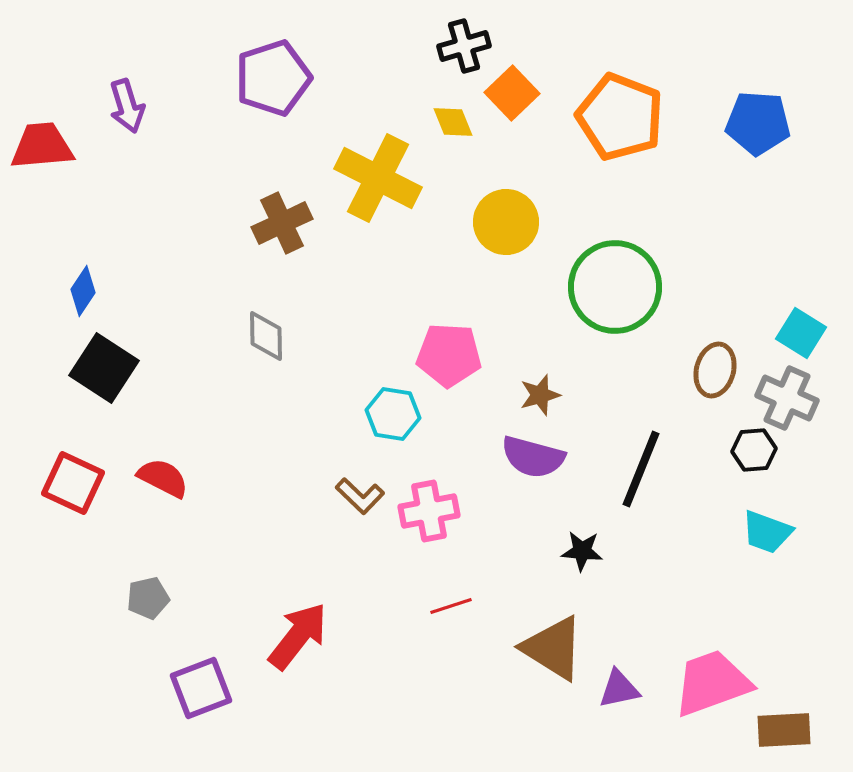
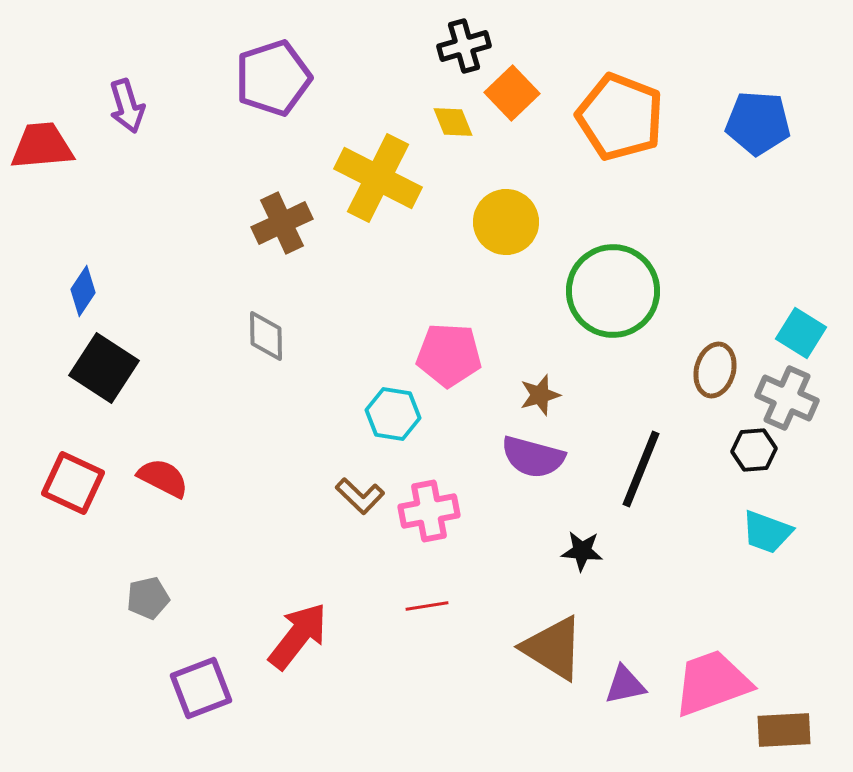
green circle: moved 2 px left, 4 px down
red line: moved 24 px left; rotated 9 degrees clockwise
purple triangle: moved 6 px right, 4 px up
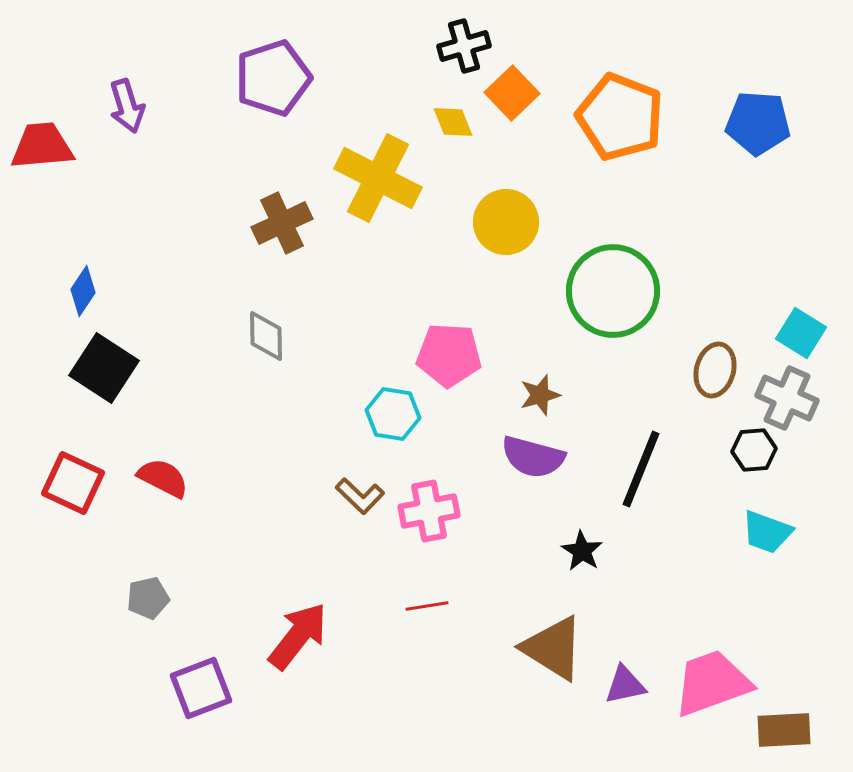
black star: rotated 27 degrees clockwise
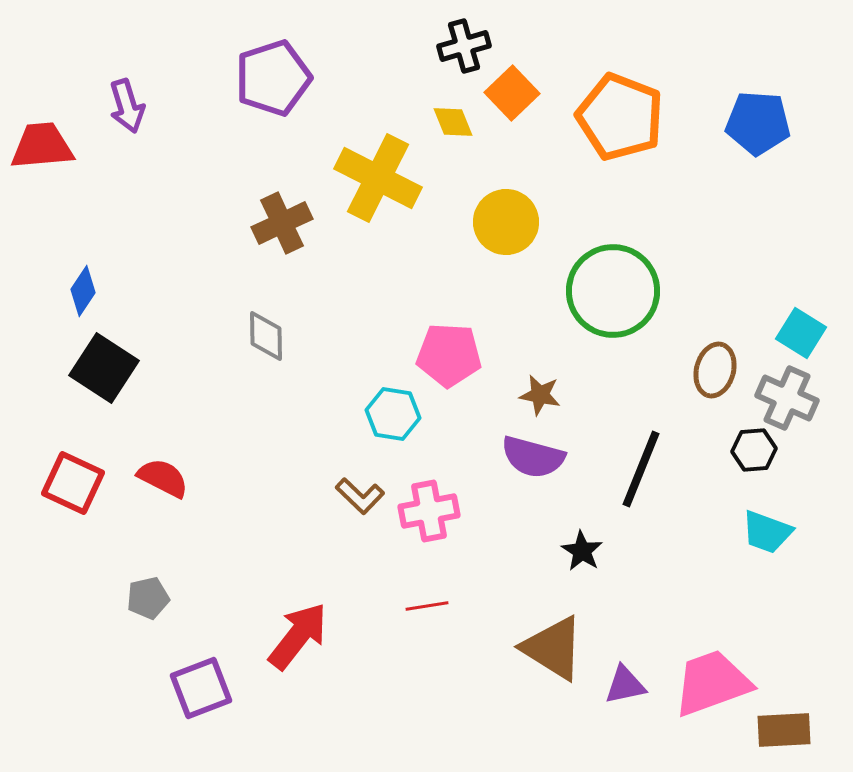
brown star: rotated 27 degrees clockwise
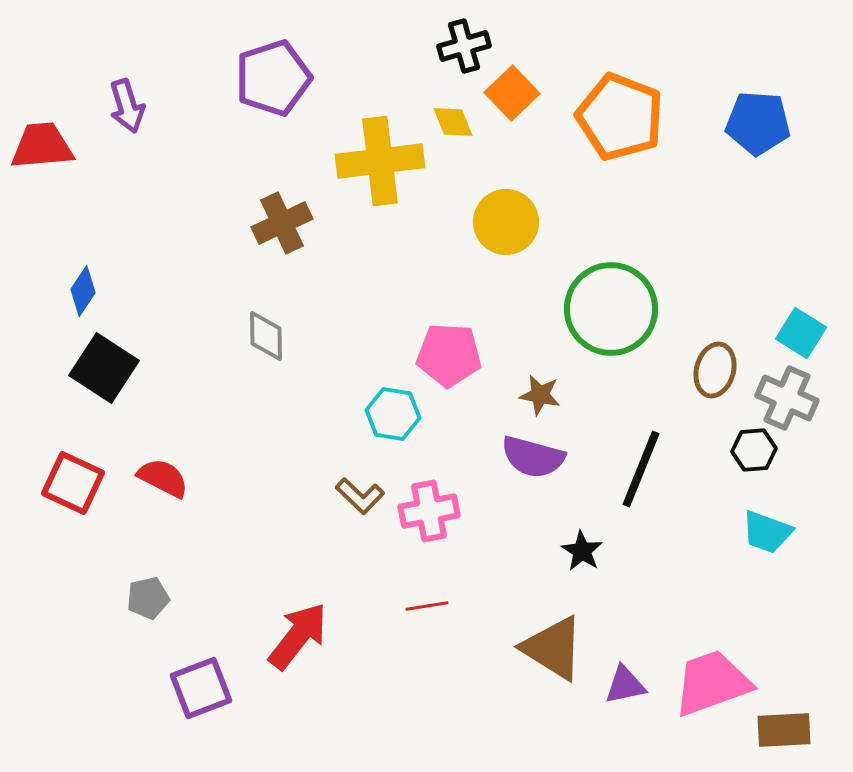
yellow cross: moved 2 px right, 17 px up; rotated 34 degrees counterclockwise
green circle: moved 2 px left, 18 px down
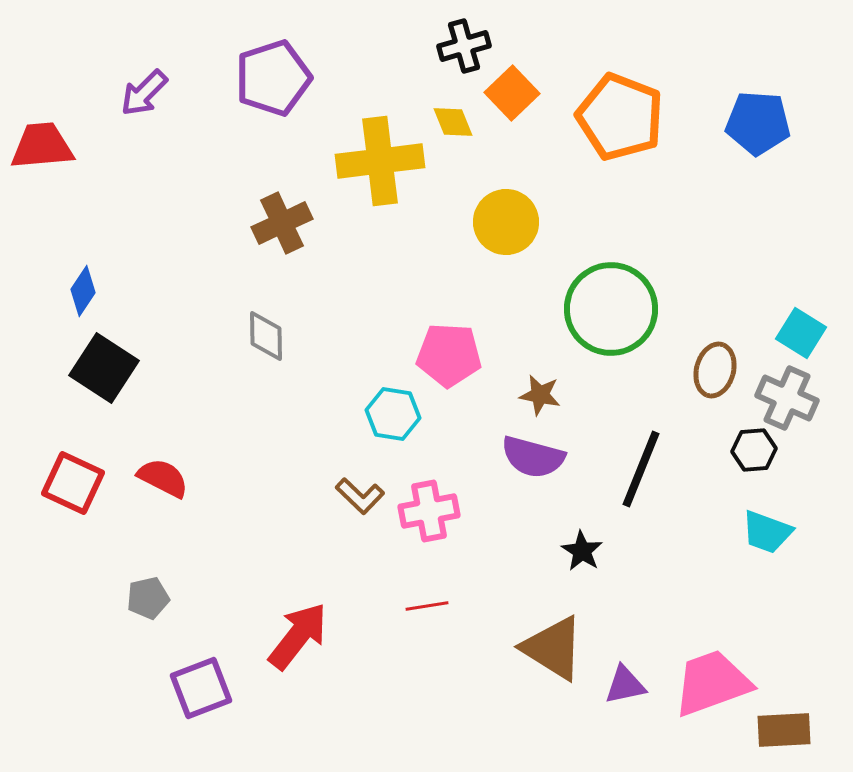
purple arrow: moved 17 px right, 13 px up; rotated 62 degrees clockwise
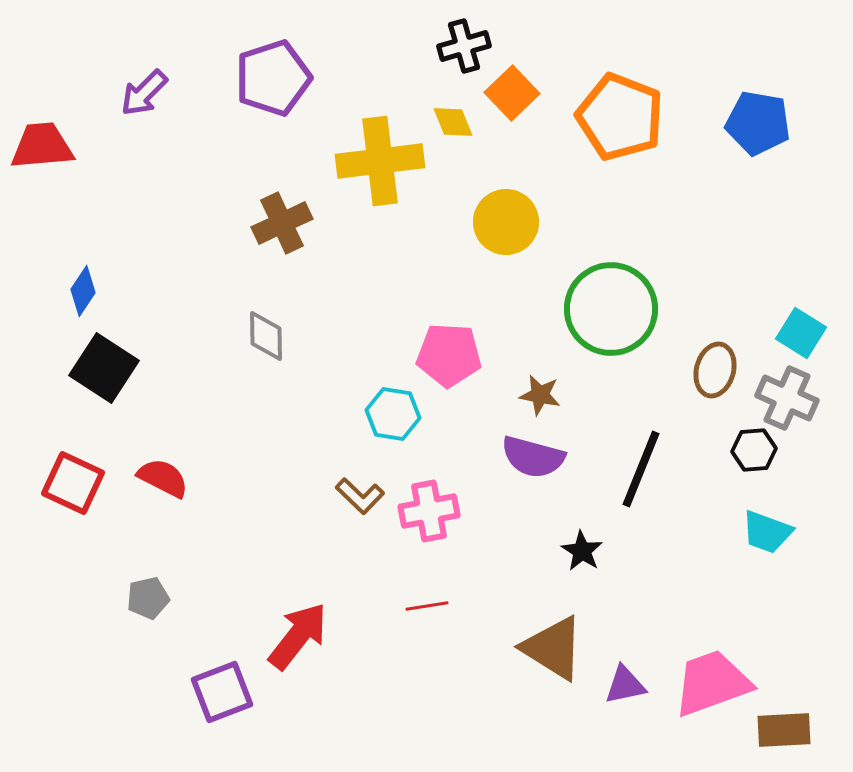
blue pentagon: rotated 6 degrees clockwise
purple square: moved 21 px right, 4 px down
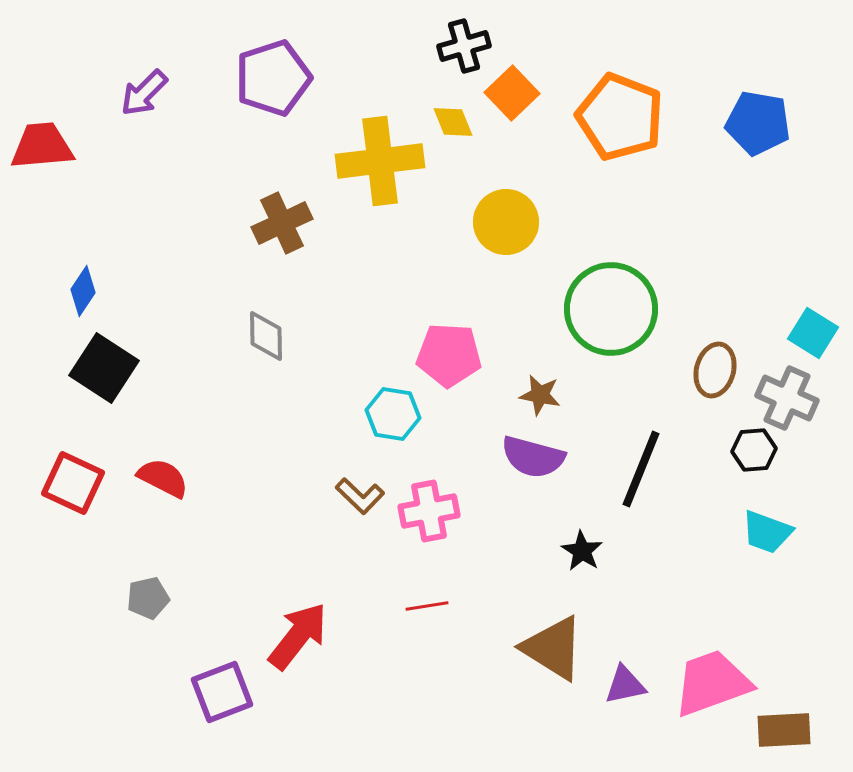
cyan square: moved 12 px right
